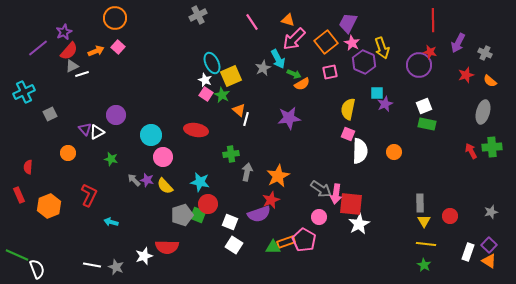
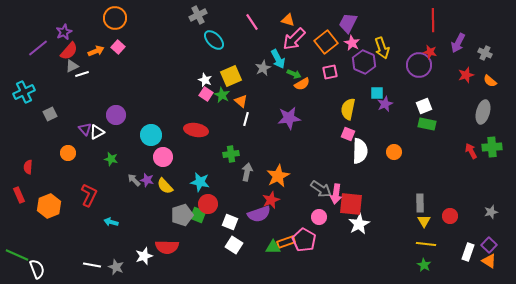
cyan ellipse at (212, 63): moved 2 px right, 23 px up; rotated 20 degrees counterclockwise
orange triangle at (239, 110): moved 2 px right, 9 px up
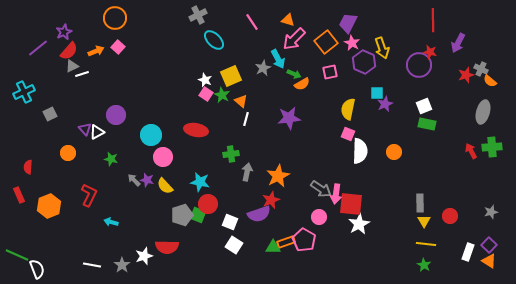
gray cross at (485, 53): moved 4 px left, 16 px down
gray star at (116, 267): moved 6 px right, 2 px up; rotated 14 degrees clockwise
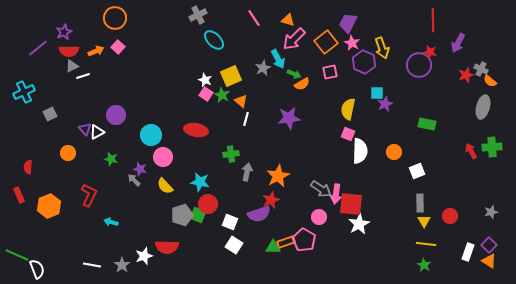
pink line at (252, 22): moved 2 px right, 4 px up
red semicircle at (69, 51): rotated 48 degrees clockwise
white line at (82, 74): moved 1 px right, 2 px down
white square at (424, 106): moved 7 px left, 65 px down
gray ellipse at (483, 112): moved 5 px up
purple star at (147, 180): moved 7 px left, 11 px up
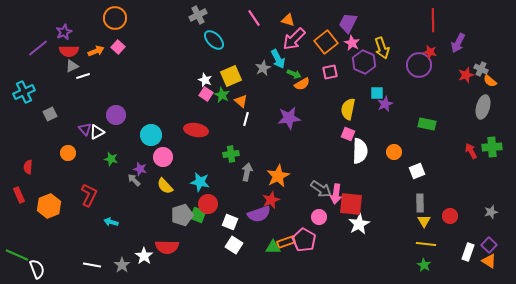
white star at (144, 256): rotated 18 degrees counterclockwise
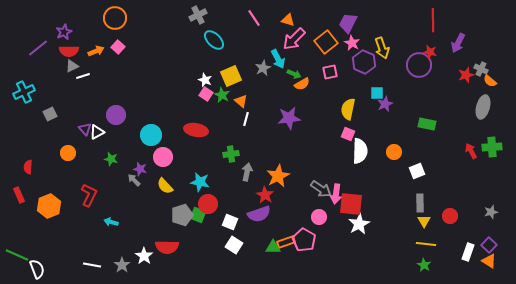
red star at (271, 200): moved 6 px left, 5 px up; rotated 18 degrees counterclockwise
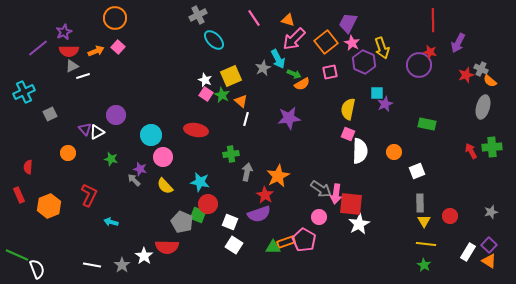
gray pentagon at (182, 215): moved 7 px down; rotated 30 degrees counterclockwise
white rectangle at (468, 252): rotated 12 degrees clockwise
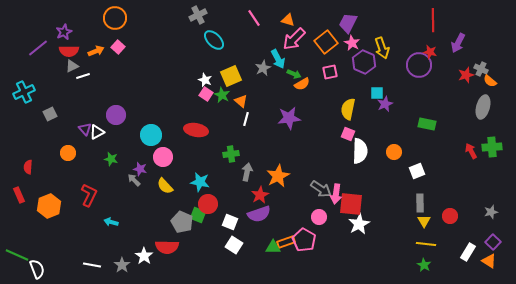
red star at (265, 195): moved 5 px left; rotated 12 degrees clockwise
purple square at (489, 245): moved 4 px right, 3 px up
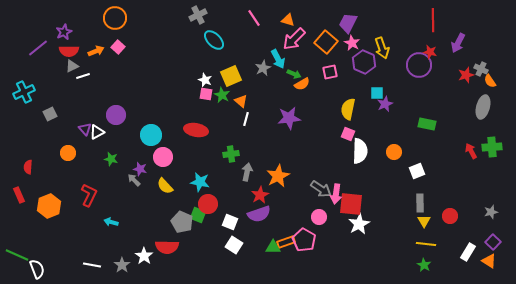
orange square at (326, 42): rotated 10 degrees counterclockwise
orange semicircle at (490, 81): rotated 16 degrees clockwise
pink square at (206, 94): rotated 24 degrees counterclockwise
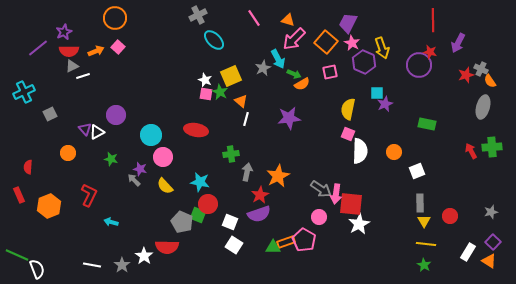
green star at (222, 95): moved 2 px left, 3 px up
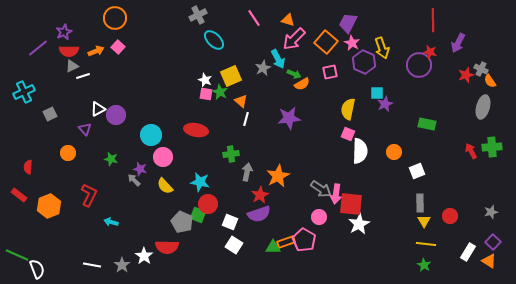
white triangle at (97, 132): moved 1 px right, 23 px up
red rectangle at (19, 195): rotated 28 degrees counterclockwise
